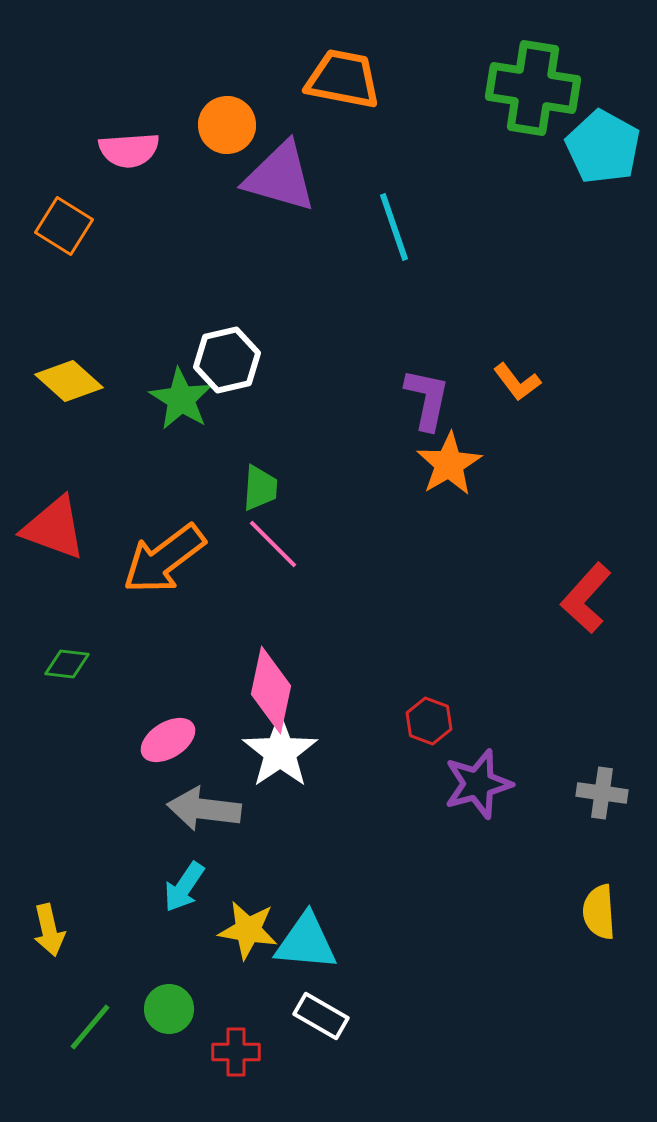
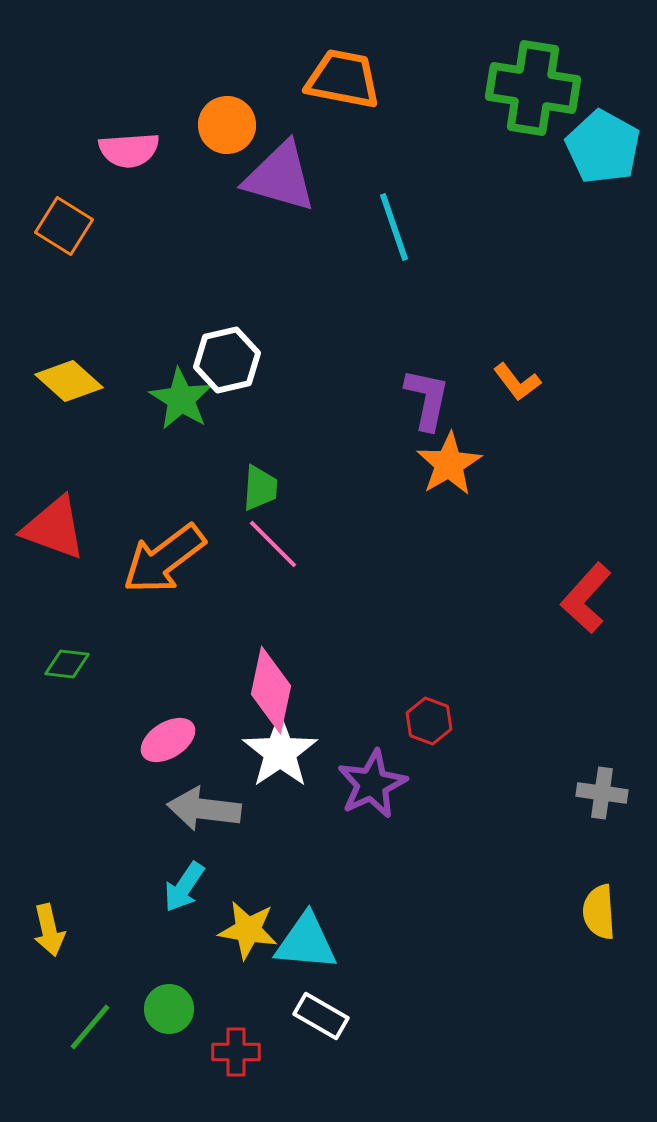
purple star: moved 106 px left; rotated 10 degrees counterclockwise
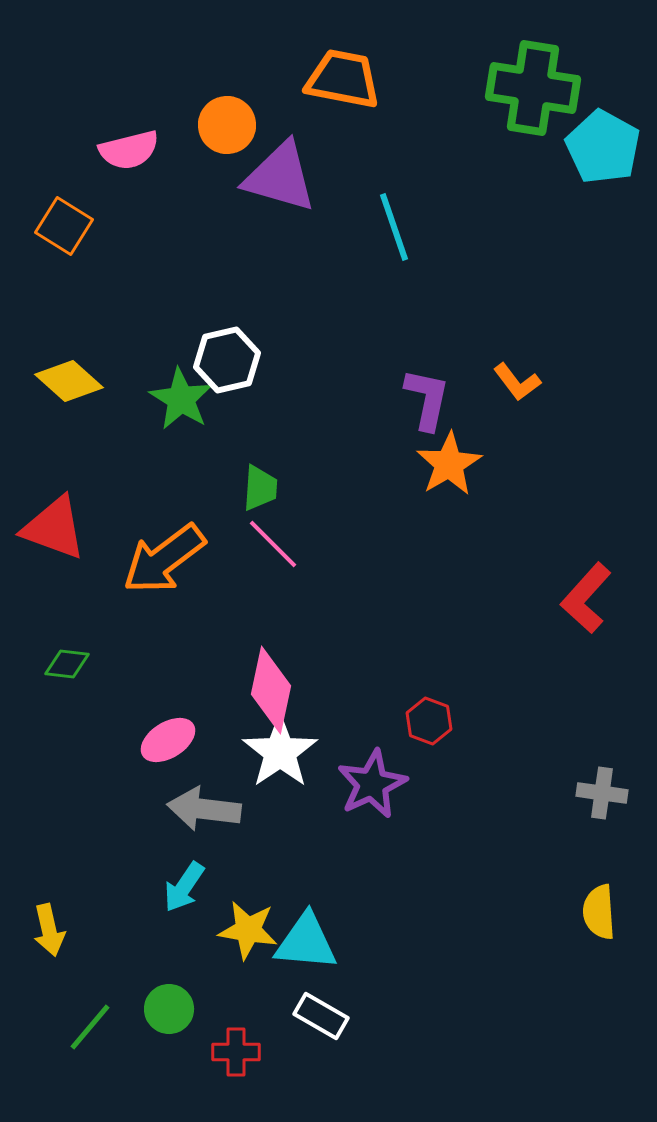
pink semicircle: rotated 10 degrees counterclockwise
